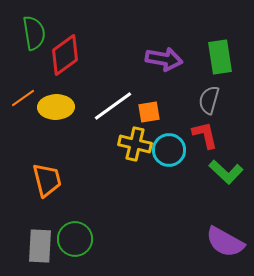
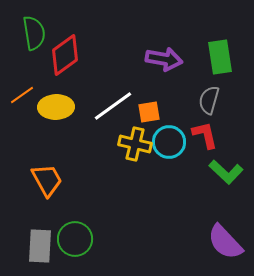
orange line: moved 1 px left, 3 px up
cyan circle: moved 8 px up
orange trapezoid: rotated 15 degrees counterclockwise
purple semicircle: rotated 18 degrees clockwise
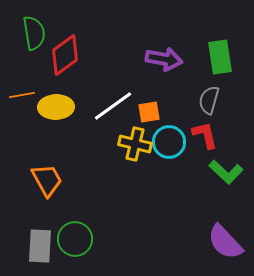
orange line: rotated 25 degrees clockwise
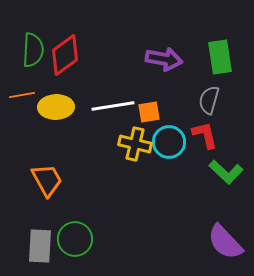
green semicircle: moved 1 px left, 17 px down; rotated 12 degrees clockwise
white line: rotated 27 degrees clockwise
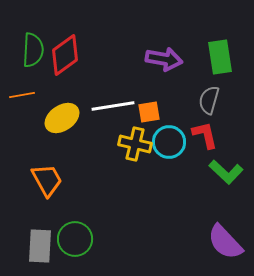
yellow ellipse: moved 6 px right, 11 px down; rotated 32 degrees counterclockwise
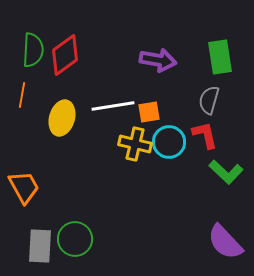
purple arrow: moved 6 px left, 1 px down
orange line: rotated 70 degrees counterclockwise
yellow ellipse: rotated 40 degrees counterclockwise
orange trapezoid: moved 23 px left, 7 px down
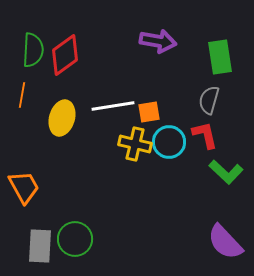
purple arrow: moved 19 px up
